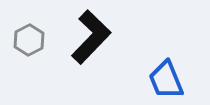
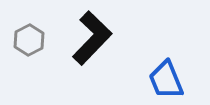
black L-shape: moved 1 px right, 1 px down
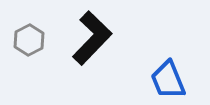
blue trapezoid: moved 2 px right
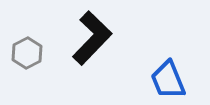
gray hexagon: moved 2 px left, 13 px down
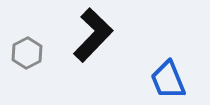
black L-shape: moved 1 px right, 3 px up
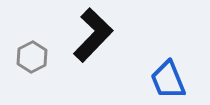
gray hexagon: moved 5 px right, 4 px down
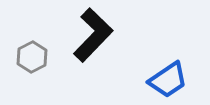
blue trapezoid: rotated 102 degrees counterclockwise
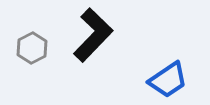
gray hexagon: moved 9 px up
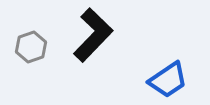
gray hexagon: moved 1 px left, 1 px up; rotated 8 degrees clockwise
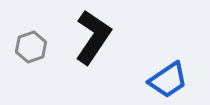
black L-shape: moved 2 px down; rotated 10 degrees counterclockwise
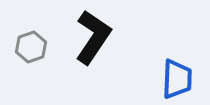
blue trapezoid: moved 9 px right, 1 px up; rotated 54 degrees counterclockwise
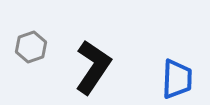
black L-shape: moved 30 px down
